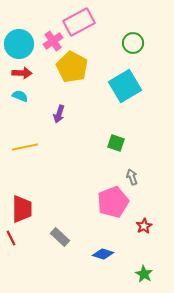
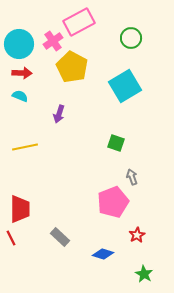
green circle: moved 2 px left, 5 px up
red trapezoid: moved 2 px left
red star: moved 7 px left, 9 px down
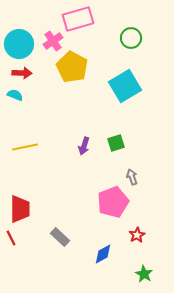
pink rectangle: moved 1 px left, 3 px up; rotated 12 degrees clockwise
cyan semicircle: moved 5 px left, 1 px up
purple arrow: moved 25 px right, 32 px down
green square: rotated 36 degrees counterclockwise
blue diamond: rotated 45 degrees counterclockwise
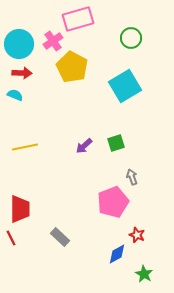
purple arrow: rotated 30 degrees clockwise
red star: rotated 21 degrees counterclockwise
blue diamond: moved 14 px right
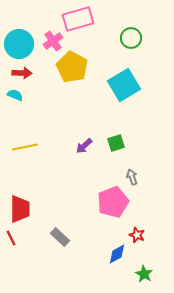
cyan square: moved 1 px left, 1 px up
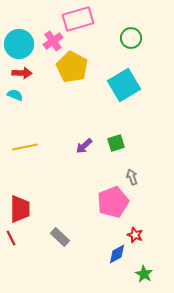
red star: moved 2 px left
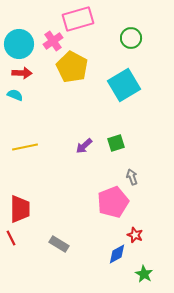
gray rectangle: moved 1 px left, 7 px down; rotated 12 degrees counterclockwise
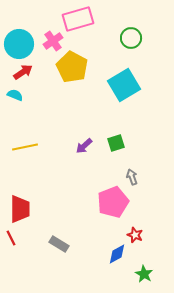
red arrow: moved 1 px right, 1 px up; rotated 36 degrees counterclockwise
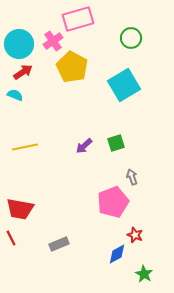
red trapezoid: rotated 100 degrees clockwise
gray rectangle: rotated 54 degrees counterclockwise
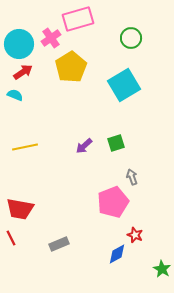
pink cross: moved 2 px left, 3 px up
yellow pentagon: moved 1 px left; rotated 12 degrees clockwise
green star: moved 18 px right, 5 px up
